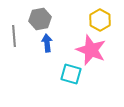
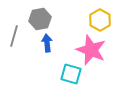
gray line: rotated 20 degrees clockwise
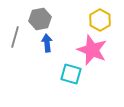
gray line: moved 1 px right, 1 px down
pink star: moved 1 px right
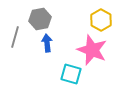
yellow hexagon: moved 1 px right
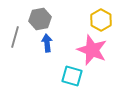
cyan square: moved 1 px right, 2 px down
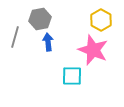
blue arrow: moved 1 px right, 1 px up
pink star: moved 1 px right
cyan square: rotated 15 degrees counterclockwise
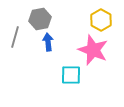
cyan square: moved 1 px left, 1 px up
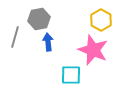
gray hexagon: moved 1 px left
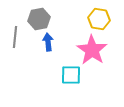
yellow hexagon: moved 2 px left, 1 px up; rotated 20 degrees counterclockwise
gray line: rotated 10 degrees counterclockwise
pink star: moved 1 px left; rotated 12 degrees clockwise
